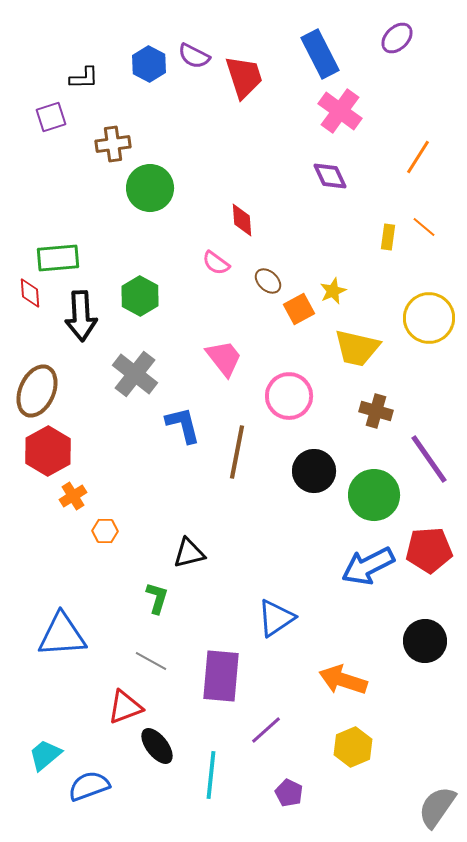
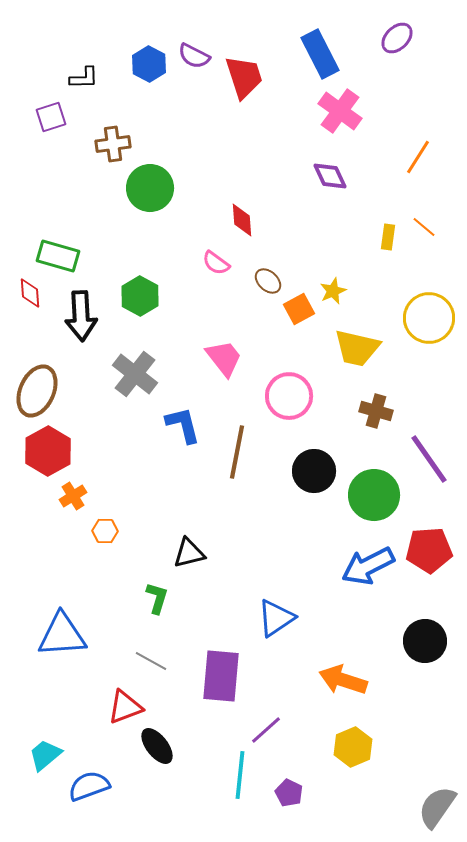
green rectangle at (58, 258): moved 2 px up; rotated 21 degrees clockwise
cyan line at (211, 775): moved 29 px right
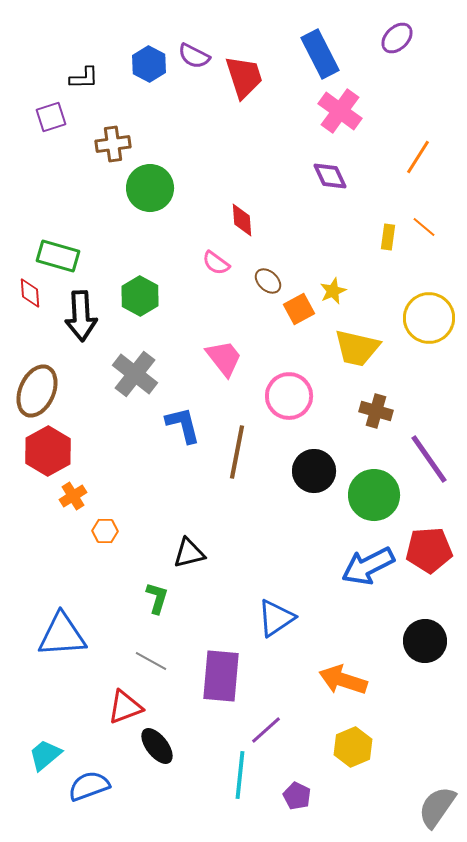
purple pentagon at (289, 793): moved 8 px right, 3 px down
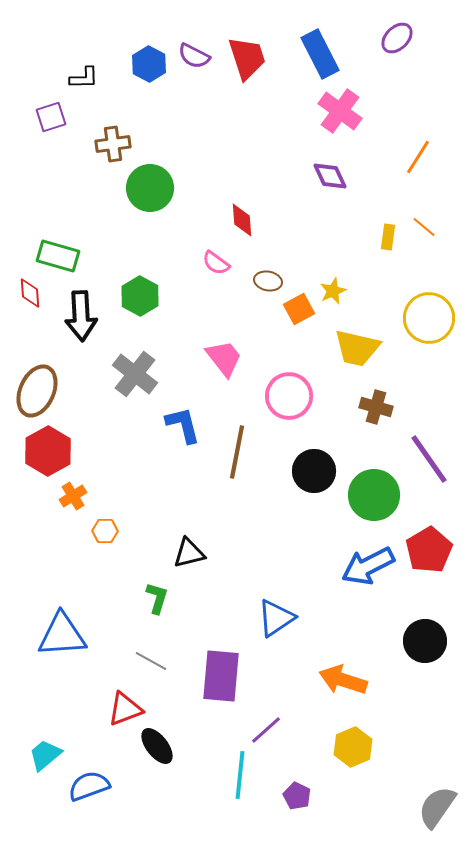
red trapezoid at (244, 77): moved 3 px right, 19 px up
brown ellipse at (268, 281): rotated 32 degrees counterclockwise
brown cross at (376, 411): moved 4 px up
red pentagon at (429, 550): rotated 27 degrees counterclockwise
red triangle at (125, 707): moved 2 px down
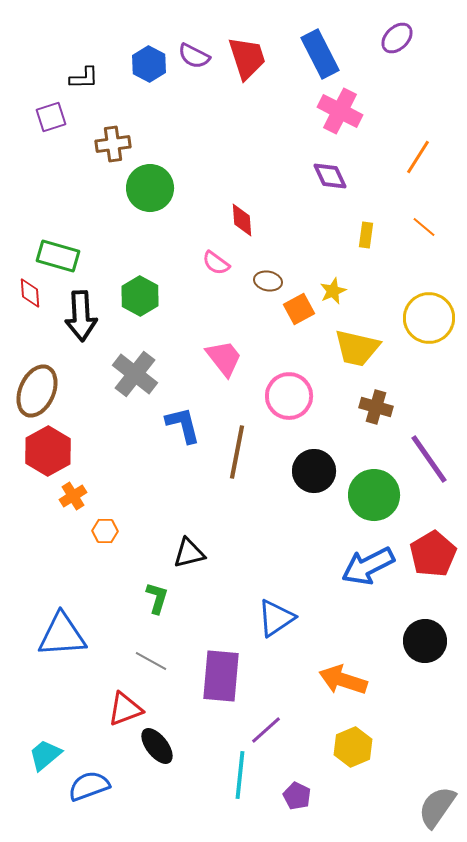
pink cross at (340, 111): rotated 9 degrees counterclockwise
yellow rectangle at (388, 237): moved 22 px left, 2 px up
red pentagon at (429, 550): moved 4 px right, 4 px down
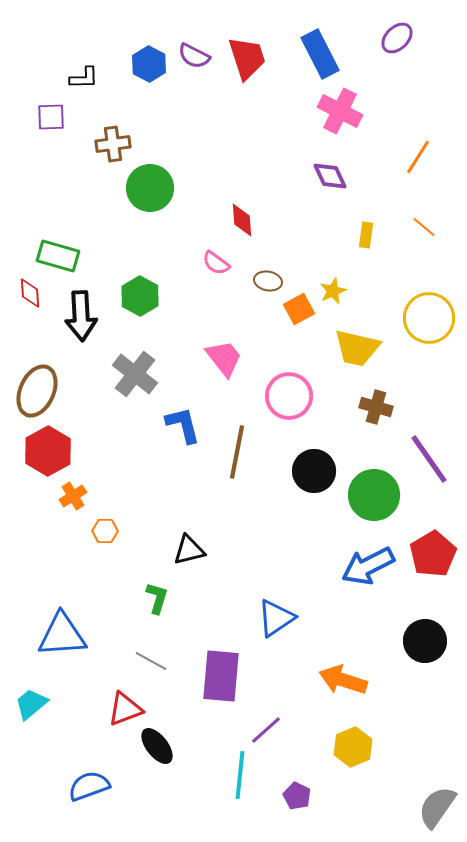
purple square at (51, 117): rotated 16 degrees clockwise
black triangle at (189, 553): moved 3 px up
cyan trapezoid at (45, 755): moved 14 px left, 51 px up
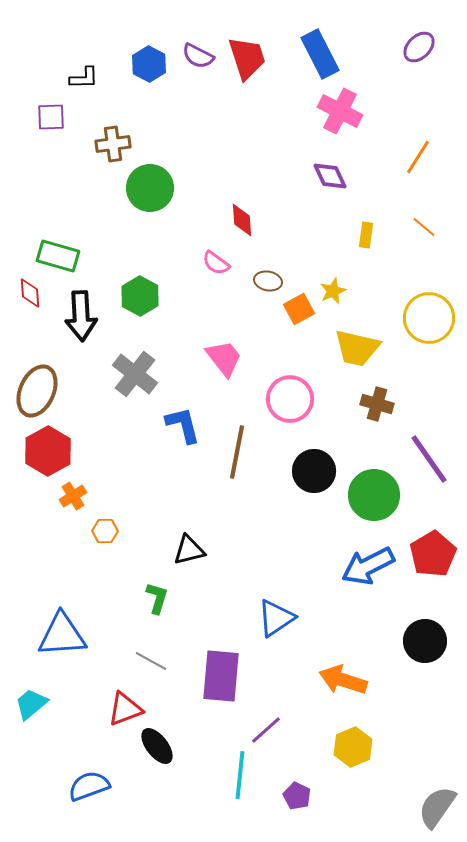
purple ellipse at (397, 38): moved 22 px right, 9 px down
purple semicircle at (194, 56): moved 4 px right
pink circle at (289, 396): moved 1 px right, 3 px down
brown cross at (376, 407): moved 1 px right, 3 px up
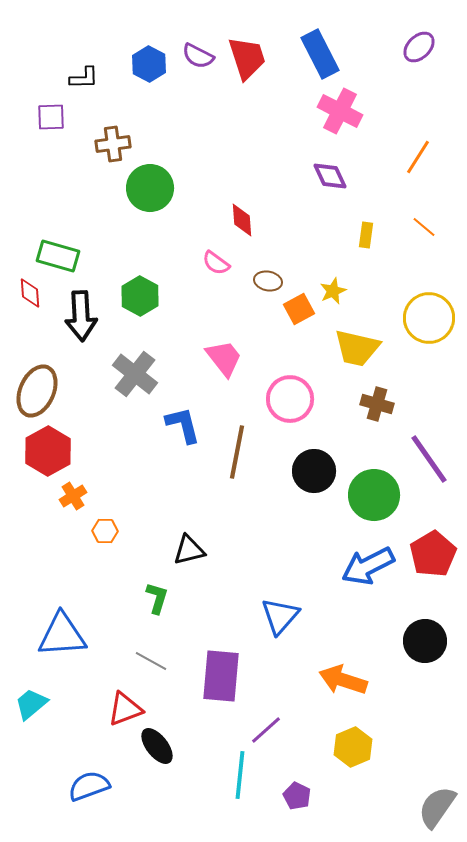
blue triangle at (276, 618): moved 4 px right, 2 px up; rotated 15 degrees counterclockwise
